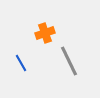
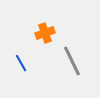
gray line: moved 3 px right
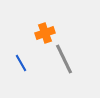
gray line: moved 8 px left, 2 px up
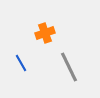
gray line: moved 5 px right, 8 px down
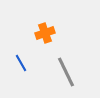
gray line: moved 3 px left, 5 px down
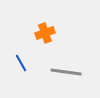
gray line: rotated 56 degrees counterclockwise
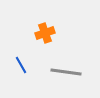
blue line: moved 2 px down
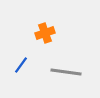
blue line: rotated 66 degrees clockwise
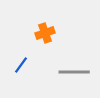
gray line: moved 8 px right; rotated 8 degrees counterclockwise
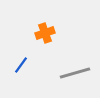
gray line: moved 1 px right, 1 px down; rotated 16 degrees counterclockwise
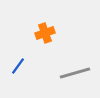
blue line: moved 3 px left, 1 px down
